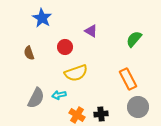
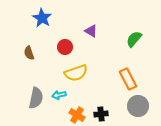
gray semicircle: rotated 15 degrees counterclockwise
gray circle: moved 1 px up
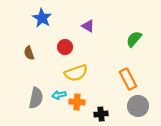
purple triangle: moved 3 px left, 5 px up
orange cross: moved 13 px up; rotated 28 degrees counterclockwise
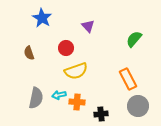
purple triangle: rotated 16 degrees clockwise
red circle: moved 1 px right, 1 px down
yellow semicircle: moved 2 px up
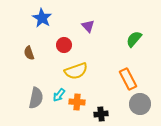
red circle: moved 2 px left, 3 px up
cyan arrow: rotated 40 degrees counterclockwise
gray circle: moved 2 px right, 2 px up
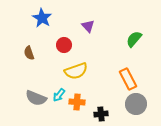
gray semicircle: rotated 100 degrees clockwise
gray circle: moved 4 px left
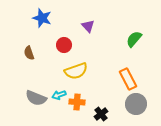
blue star: rotated 12 degrees counterclockwise
cyan arrow: rotated 32 degrees clockwise
black cross: rotated 32 degrees counterclockwise
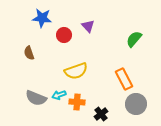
blue star: rotated 12 degrees counterclockwise
red circle: moved 10 px up
orange rectangle: moved 4 px left
